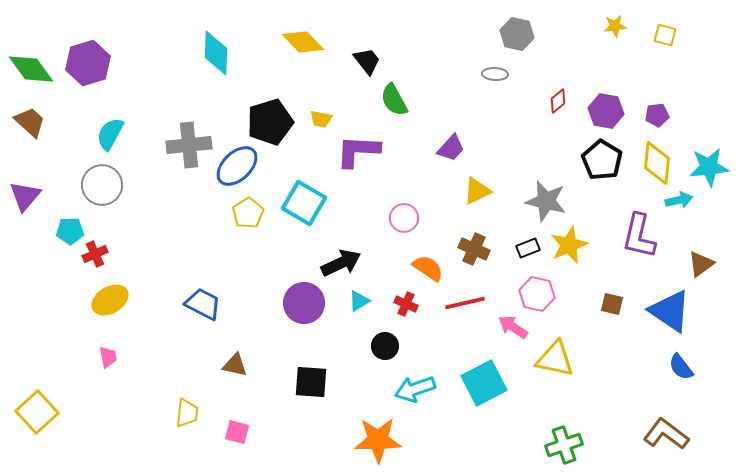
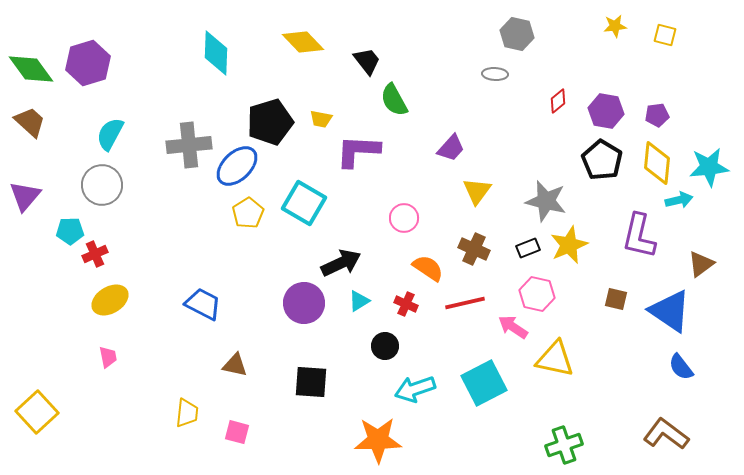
yellow triangle at (477, 191): rotated 28 degrees counterclockwise
brown square at (612, 304): moved 4 px right, 5 px up
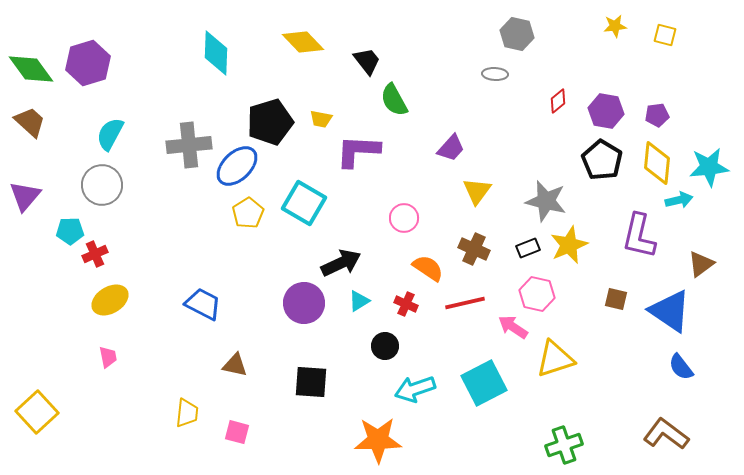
yellow triangle at (555, 359): rotated 30 degrees counterclockwise
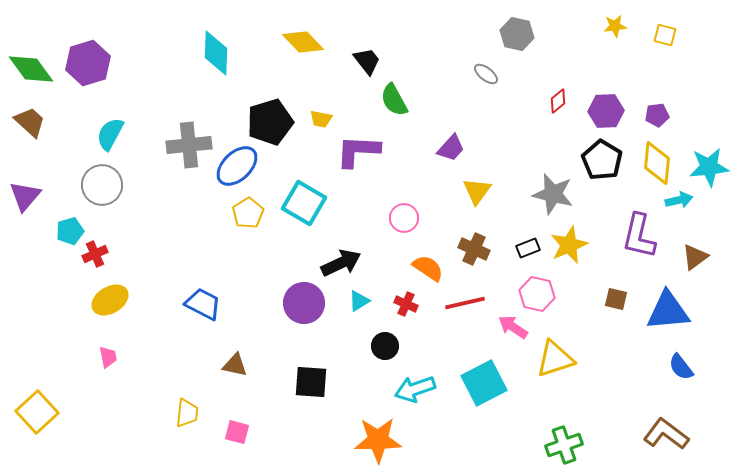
gray ellipse at (495, 74): moved 9 px left; rotated 35 degrees clockwise
purple hexagon at (606, 111): rotated 12 degrees counterclockwise
gray star at (546, 201): moved 7 px right, 7 px up
cyan pentagon at (70, 231): rotated 16 degrees counterclockwise
brown triangle at (701, 264): moved 6 px left, 7 px up
blue triangle at (670, 311): moved 2 px left; rotated 39 degrees counterclockwise
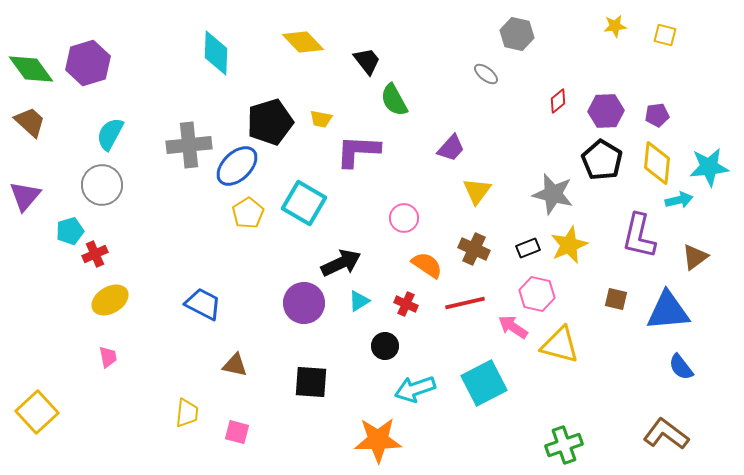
orange semicircle at (428, 268): moved 1 px left, 3 px up
yellow triangle at (555, 359): moved 5 px right, 14 px up; rotated 33 degrees clockwise
